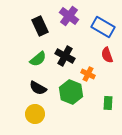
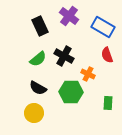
black cross: moved 1 px left
green hexagon: rotated 20 degrees counterclockwise
yellow circle: moved 1 px left, 1 px up
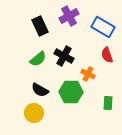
purple cross: rotated 24 degrees clockwise
black semicircle: moved 2 px right, 2 px down
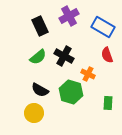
green semicircle: moved 2 px up
green hexagon: rotated 15 degrees clockwise
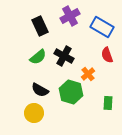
purple cross: moved 1 px right
blue rectangle: moved 1 px left
orange cross: rotated 24 degrees clockwise
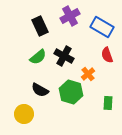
yellow circle: moved 10 px left, 1 px down
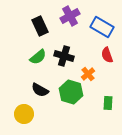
black cross: rotated 12 degrees counterclockwise
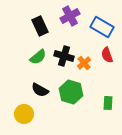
orange cross: moved 4 px left, 11 px up
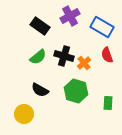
black rectangle: rotated 30 degrees counterclockwise
green hexagon: moved 5 px right, 1 px up
